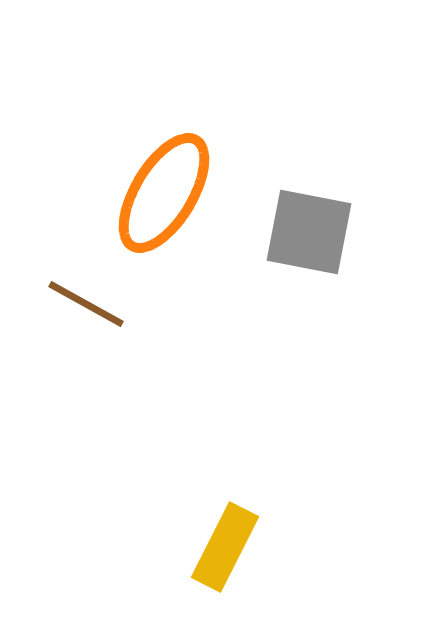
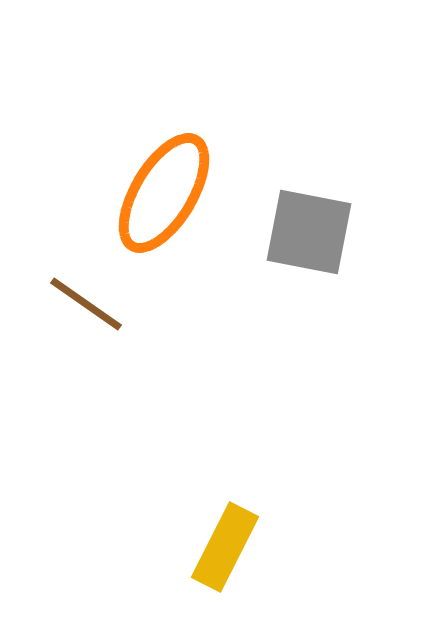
brown line: rotated 6 degrees clockwise
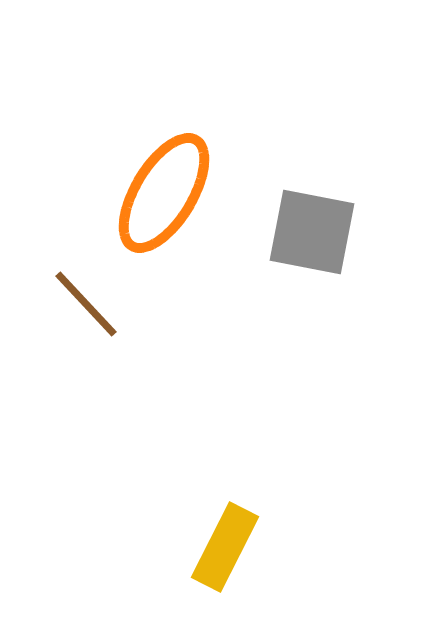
gray square: moved 3 px right
brown line: rotated 12 degrees clockwise
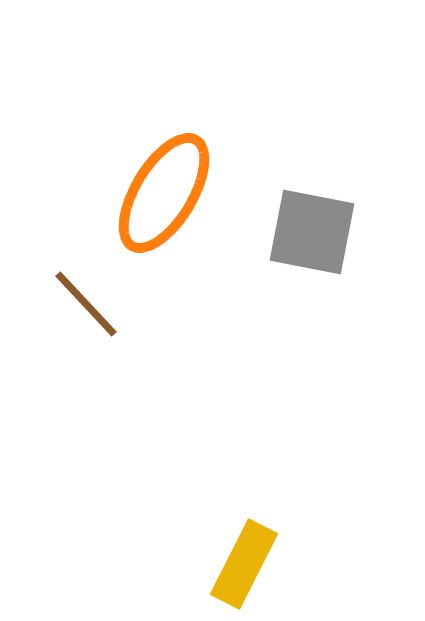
yellow rectangle: moved 19 px right, 17 px down
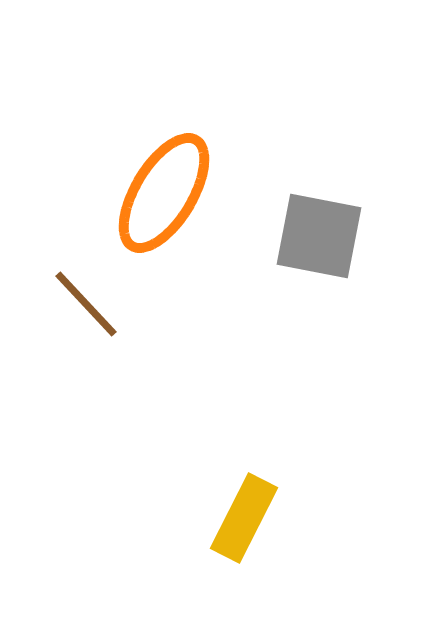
gray square: moved 7 px right, 4 px down
yellow rectangle: moved 46 px up
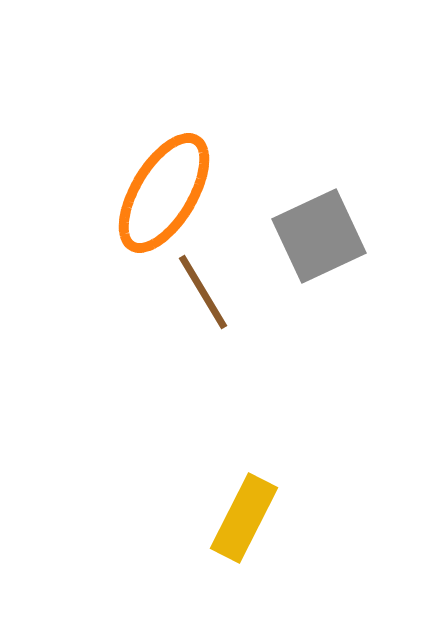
gray square: rotated 36 degrees counterclockwise
brown line: moved 117 px right, 12 px up; rotated 12 degrees clockwise
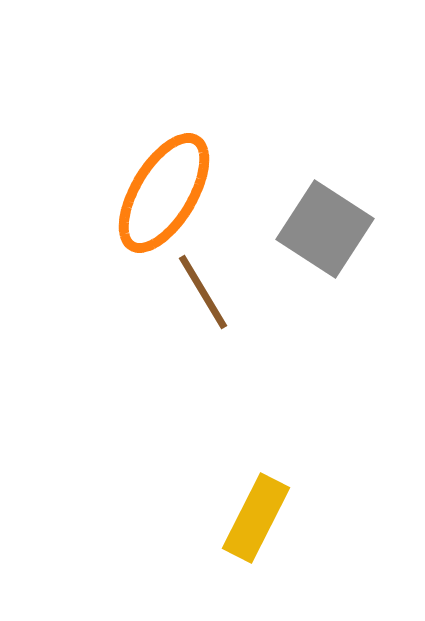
gray square: moved 6 px right, 7 px up; rotated 32 degrees counterclockwise
yellow rectangle: moved 12 px right
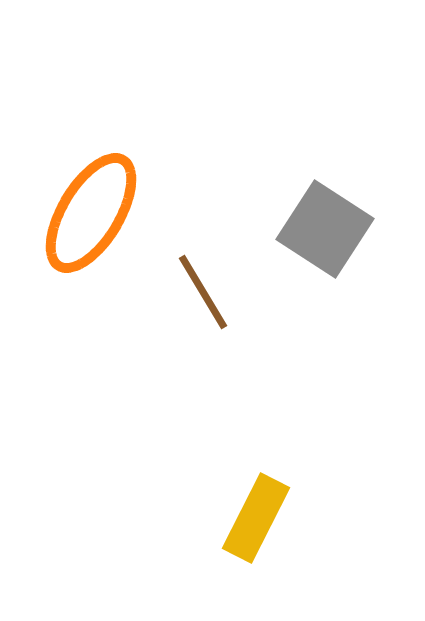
orange ellipse: moved 73 px left, 20 px down
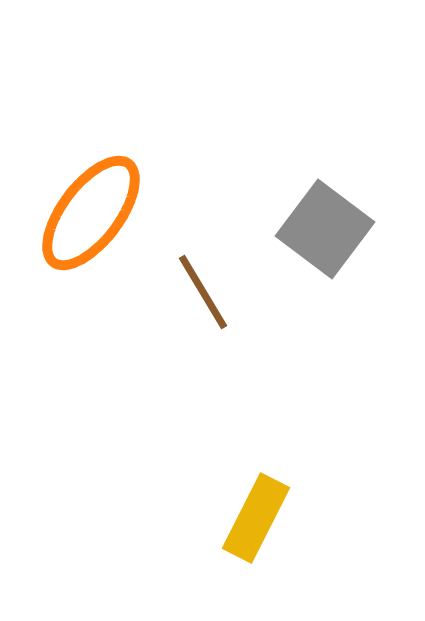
orange ellipse: rotated 6 degrees clockwise
gray square: rotated 4 degrees clockwise
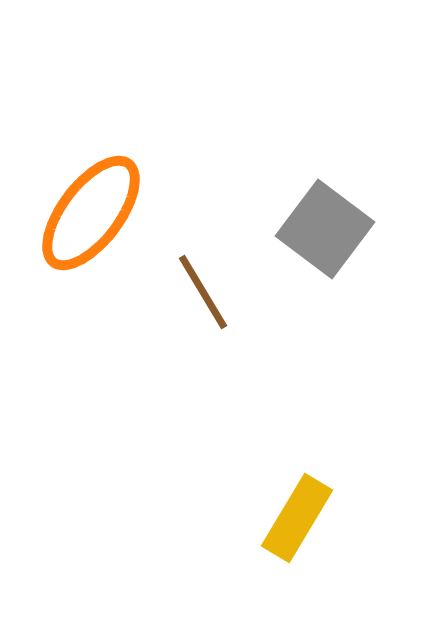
yellow rectangle: moved 41 px right; rotated 4 degrees clockwise
